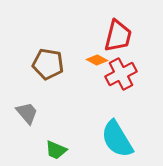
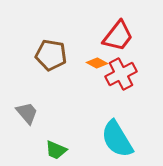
red trapezoid: rotated 24 degrees clockwise
orange diamond: moved 3 px down
brown pentagon: moved 3 px right, 9 px up
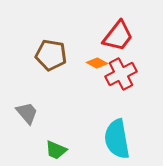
cyan semicircle: rotated 21 degrees clockwise
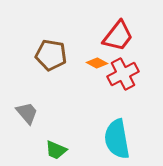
red cross: moved 2 px right
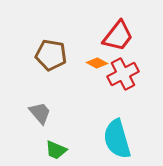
gray trapezoid: moved 13 px right
cyan semicircle: rotated 6 degrees counterclockwise
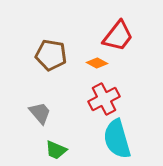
red cross: moved 19 px left, 25 px down
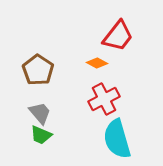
brown pentagon: moved 13 px left, 15 px down; rotated 24 degrees clockwise
green trapezoid: moved 15 px left, 15 px up
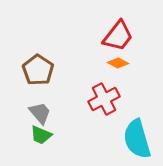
orange diamond: moved 21 px right
cyan semicircle: moved 20 px right
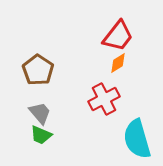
orange diamond: rotated 60 degrees counterclockwise
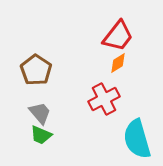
brown pentagon: moved 2 px left
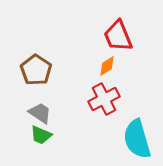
red trapezoid: rotated 120 degrees clockwise
orange diamond: moved 11 px left, 3 px down
gray trapezoid: rotated 15 degrees counterclockwise
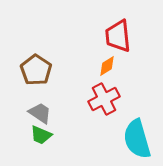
red trapezoid: rotated 16 degrees clockwise
